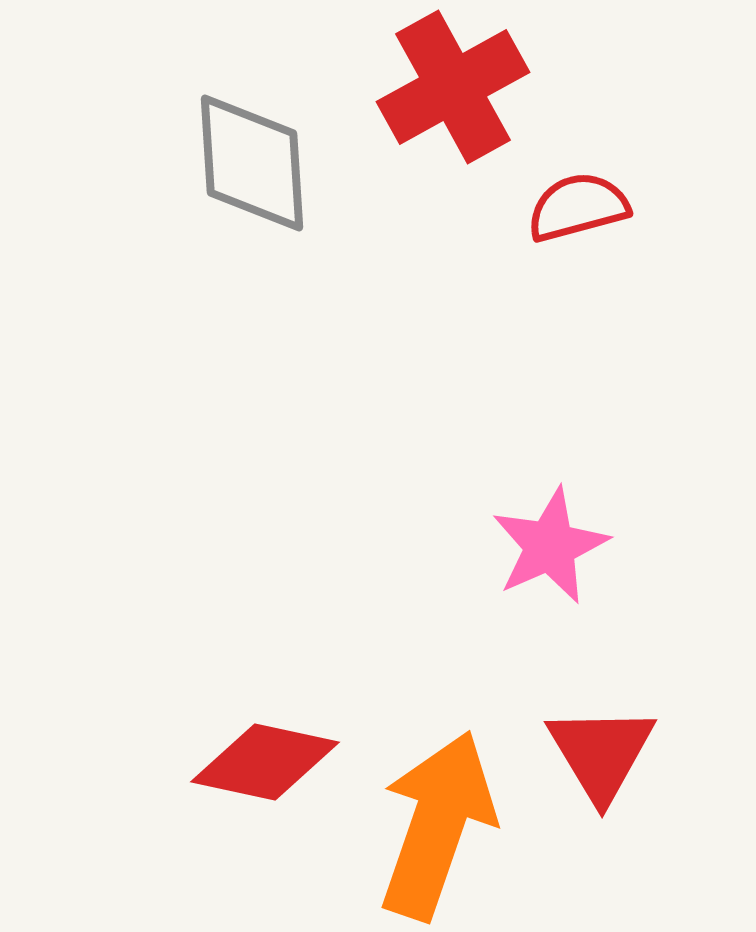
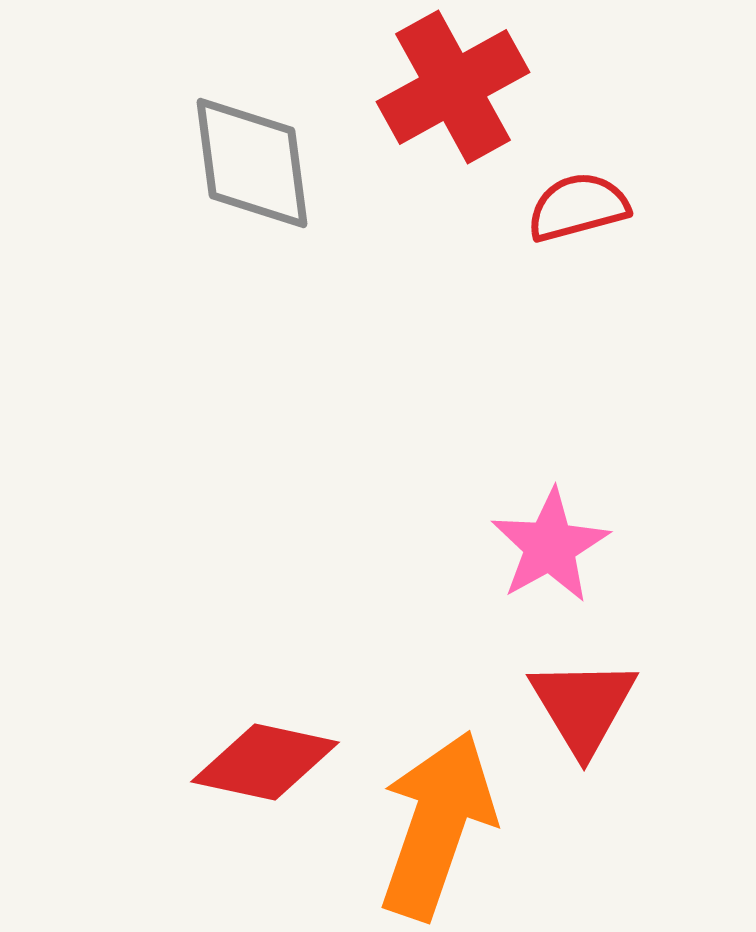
gray diamond: rotated 4 degrees counterclockwise
pink star: rotated 5 degrees counterclockwise
red triangle: moved 18 px left, 47 px up
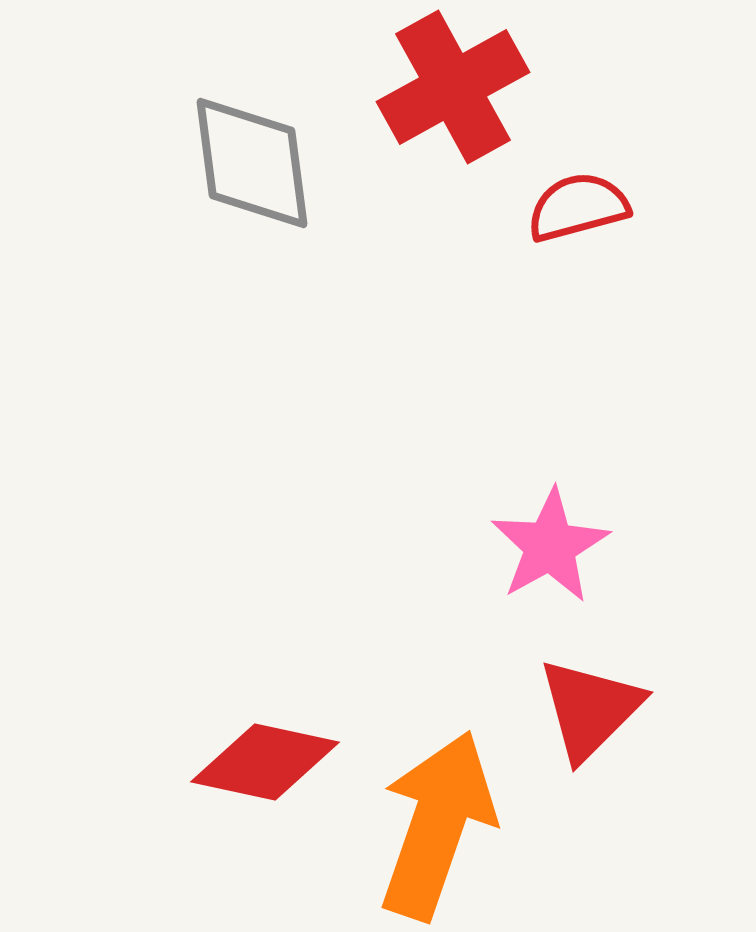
red triangle: moved 7 px right, 3 px down; rotated 16 degrees clockwise
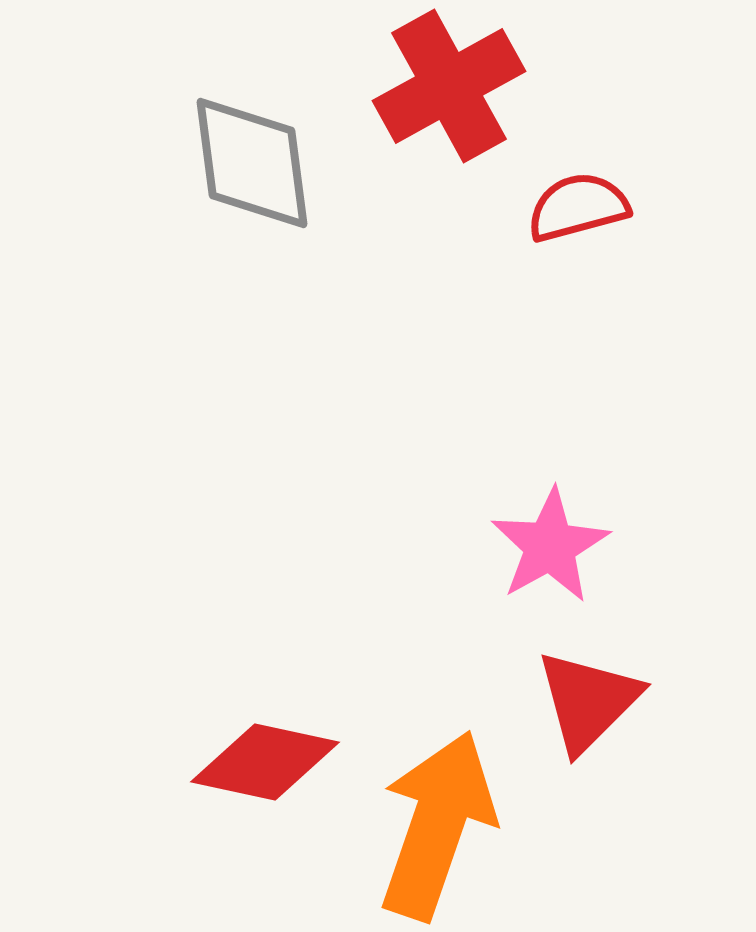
red cross: moved 4 px left, 1 px up
red triangle: moved 2 px left, 8 px up
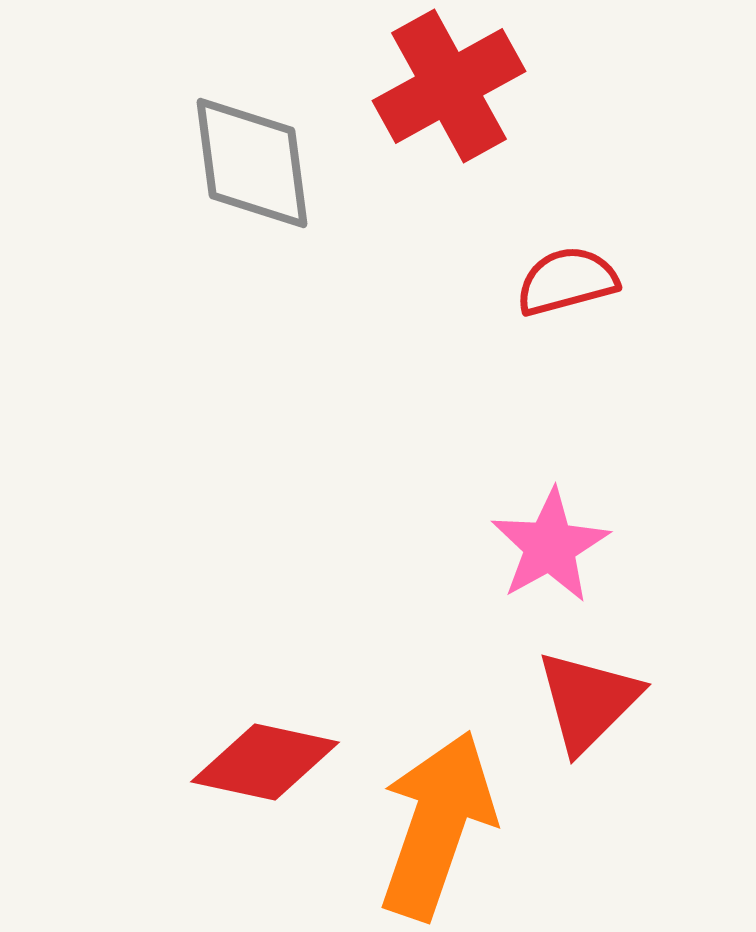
red semicircle: moved 11 px left, 74 px down
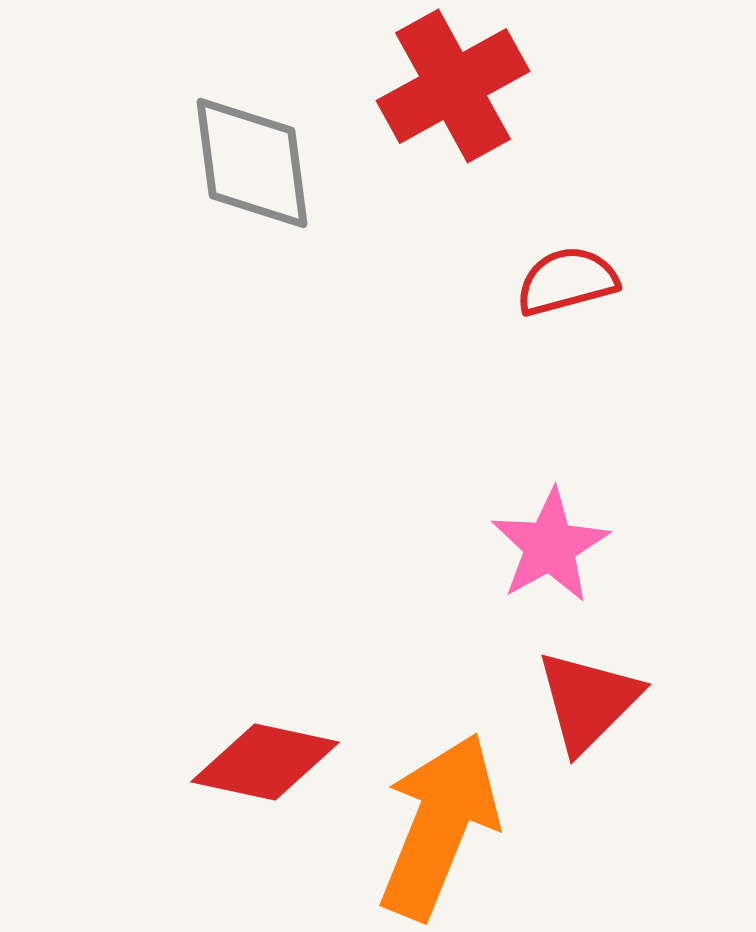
red cross: moved 4 px right
orange arrow: moved 2 px right, 1 px down; rotated 3 degrees clockwise
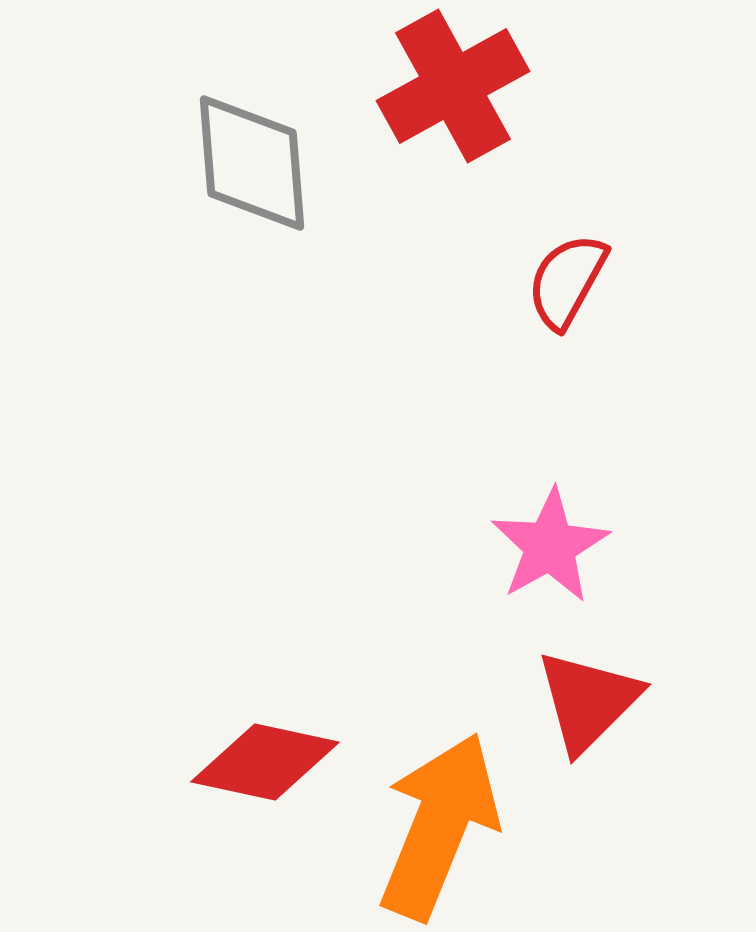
gray diamond: rotated 3 degrees clockwise
red semicircle: rotated 46 degrees counterclockwise
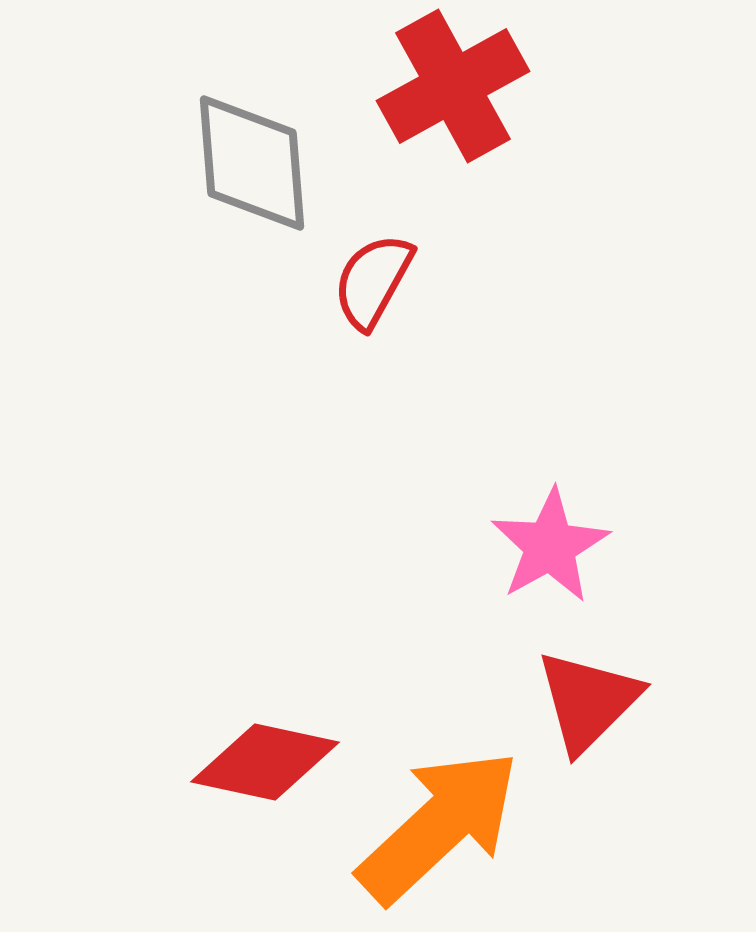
red semicircle: moved 194 px left
orange arrow: rotated 25 degrees clockwise
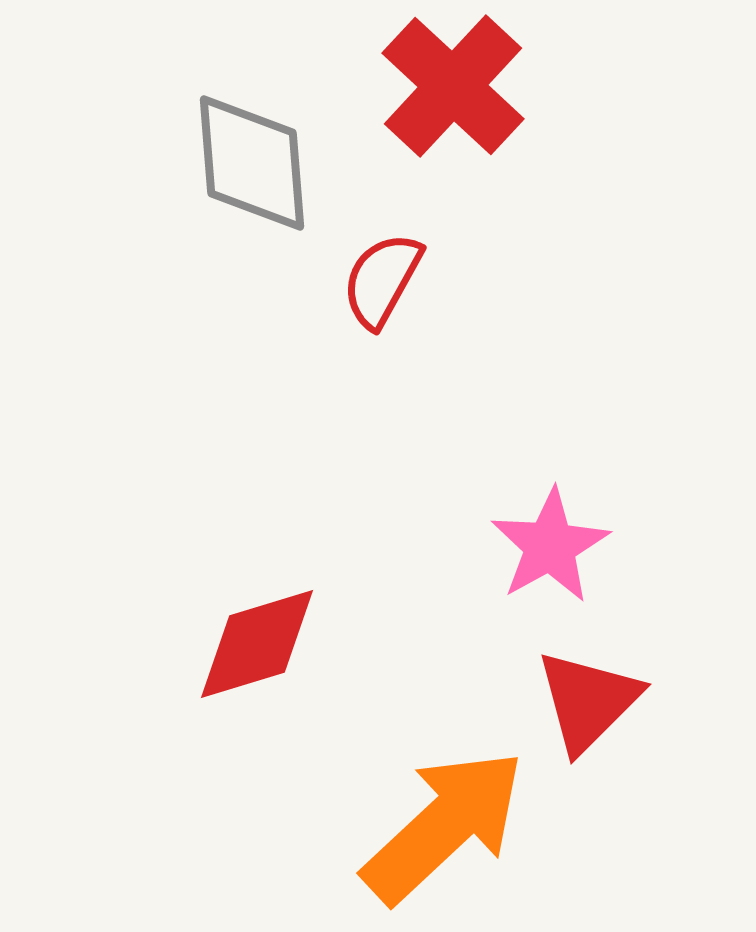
red cross: rotated 18 degrees counterclockwise
red semicircle: moved 9 px right, 1 px up
red diamond: moved 8 px left, 118 px up; rotated 29 degrees counterclockwise
orange arrow: moved 5 px right
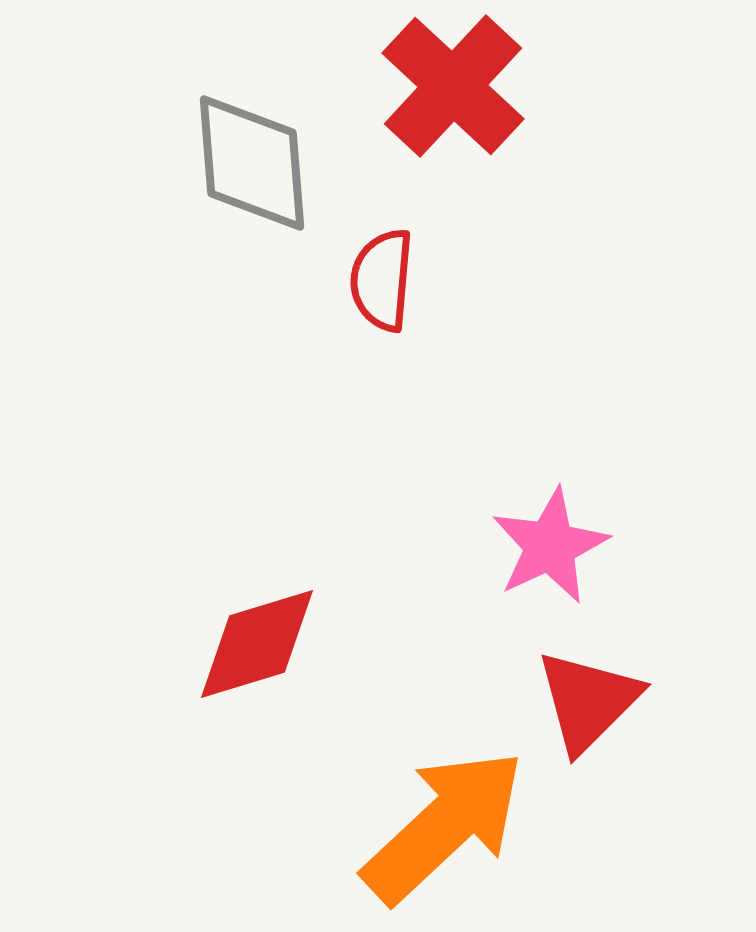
red semicircle: rotated 24 degrees counterclockwise
pink star: rotated 4 degrees clockwise
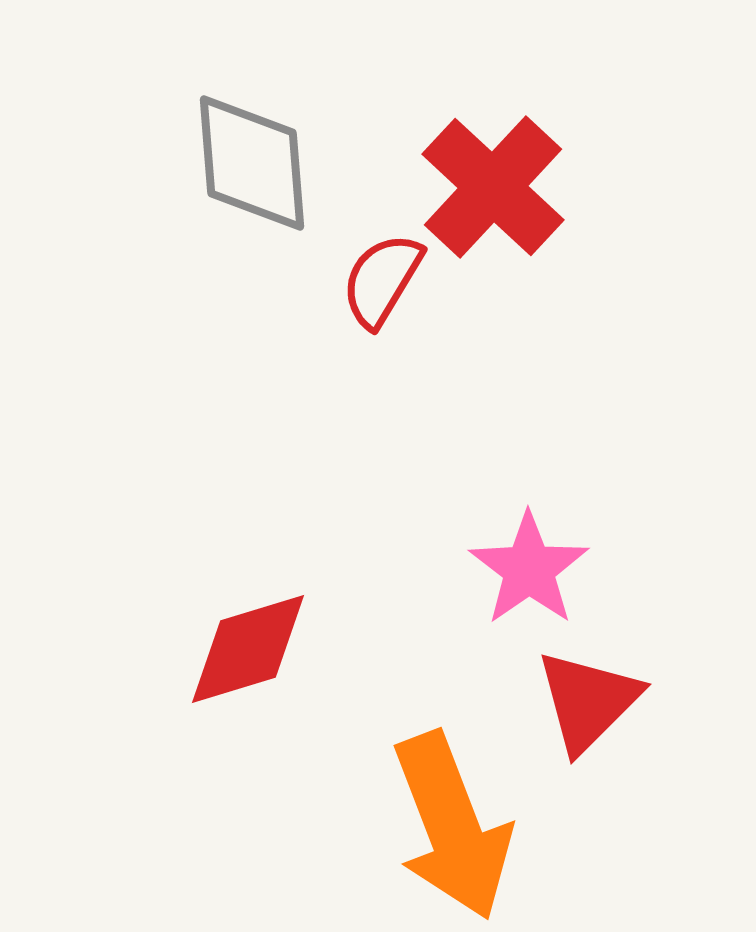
red cross: moved 40 px right, 101 px down
red semicircle: rotated 26 degrees clockwise
pink star: moved 21 px left, 23 px down; rotated 10 degrees counterclockwise
red diamond: moved 9 px left, 5 px down
orange arrow: moved 8 px right; rotated 112 degrees clockwise
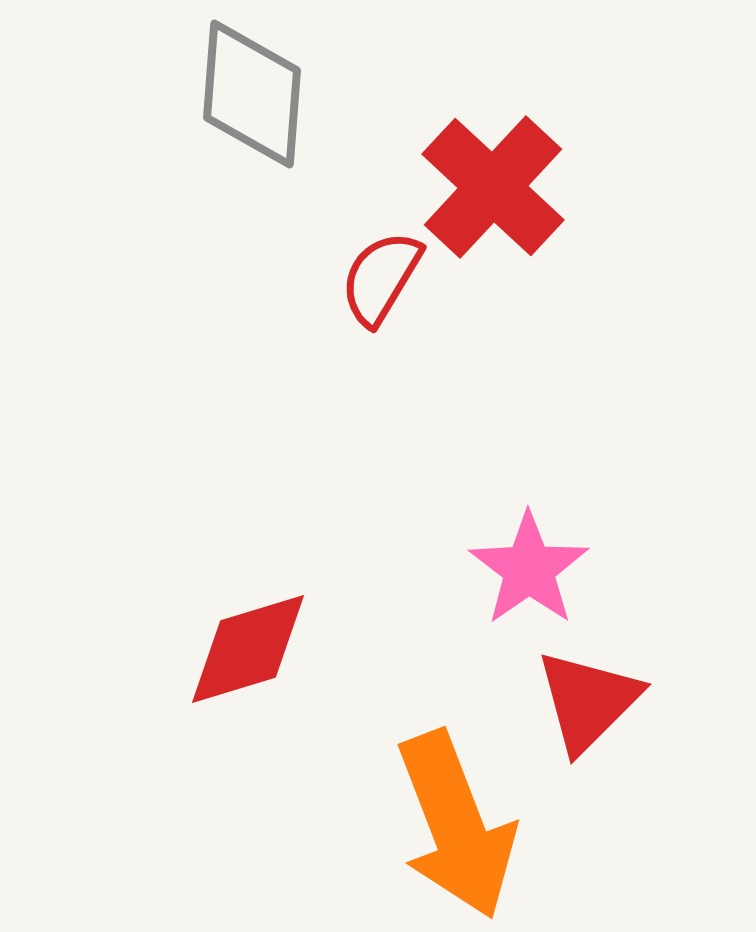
gray diamond: moved 69 px up; rotated 9 degrees clockwise
red semicircle: moved 1 px left, 2 px up
orange arrow: moved 4 px right, 1 px up
